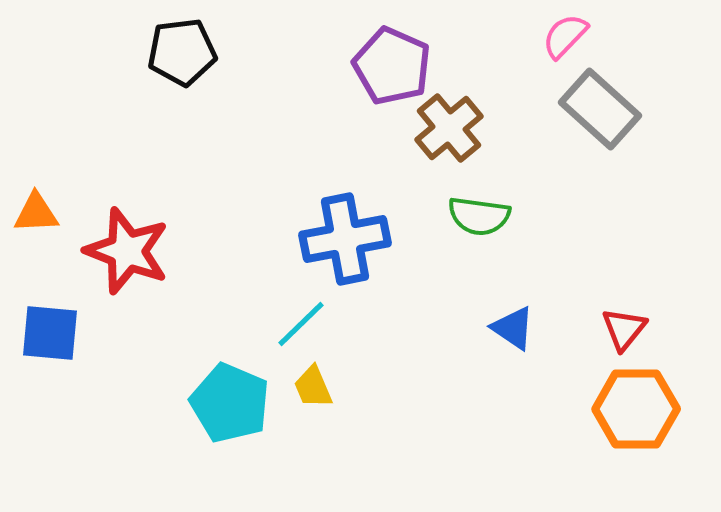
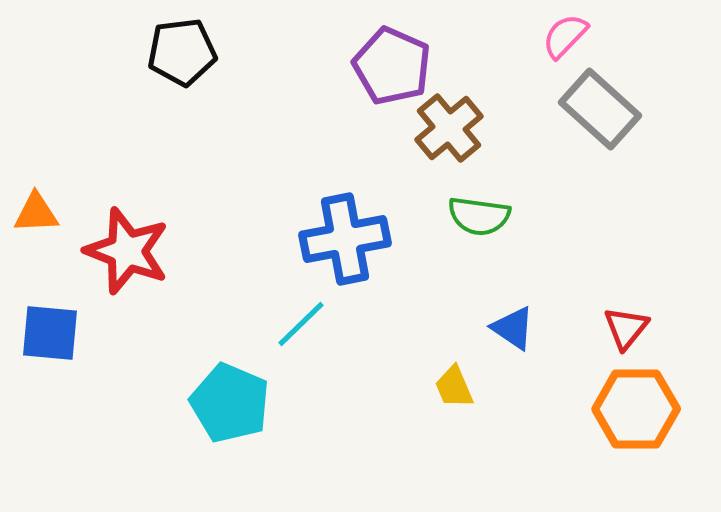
red triangle: moved 2 px right, 1 px up
yellow trapezoid: moved 141 px right
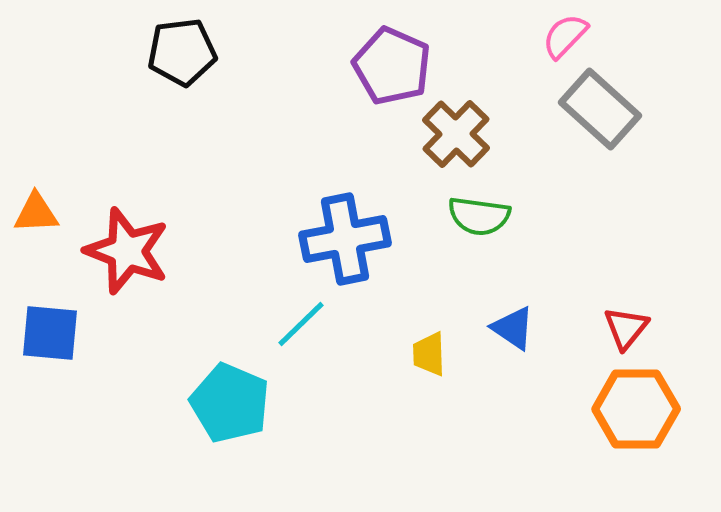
brown cross: moved 7 px right, 6 px down; rotated 6 degrees counterclockwise
yellow trapezoid: moved 25 px left, 33 px up; rotated 21 degrees clockwise
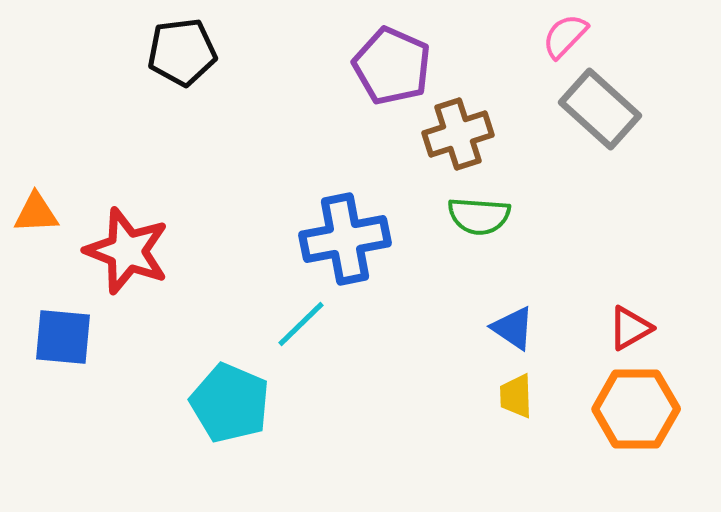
brown cross: moved 2 px right; rotated 28 degrees clockwise
green semicircle: rotated 4 degrees counterclockwise
red triangle: moved 4 px right; rotated 21 degrees clockwise
blue square: moved 13 px right, 4 px down
yellow trapezoid: moved 87 px right, 42 px down
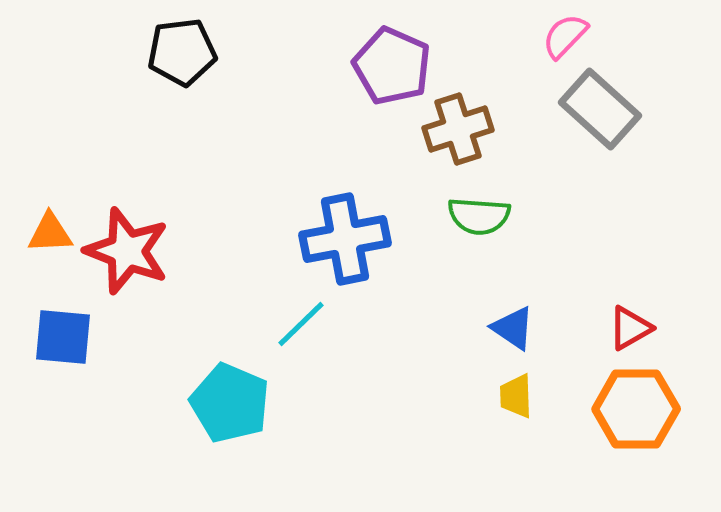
brown cross: moved 5 px up
orange triangle: moved 14 px right, 20 px down
